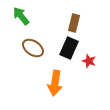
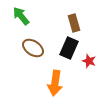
brown rectangle: rotated 30 degrees counterclockwise
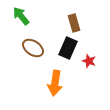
black rectangle: moved 1 px left
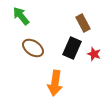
brown rectangle: moved 9 px right; rotated 12 degrees counterclockwise
black rectangle: moved 4 px right
red star: moved 5 px right, 7 px up
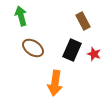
green arrow: rotated 24 degrees clockwise
brown rectangle: moved 2 px up
black rectangle: moved 2 px down
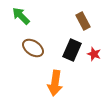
green arrow: rotated 30 degrees counterclockwise
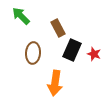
brown rectangle: moved 25 px left, 7 px down
brown ellipse: moved 5 px down; rotated 60 degrees clockwise
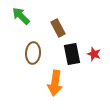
black rectangle: moved 4 px down; rotated 35 degrees counterclockwise
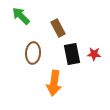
red star: rotated 16 degrees counterclockwise
orange arrow: moved 1 px left
